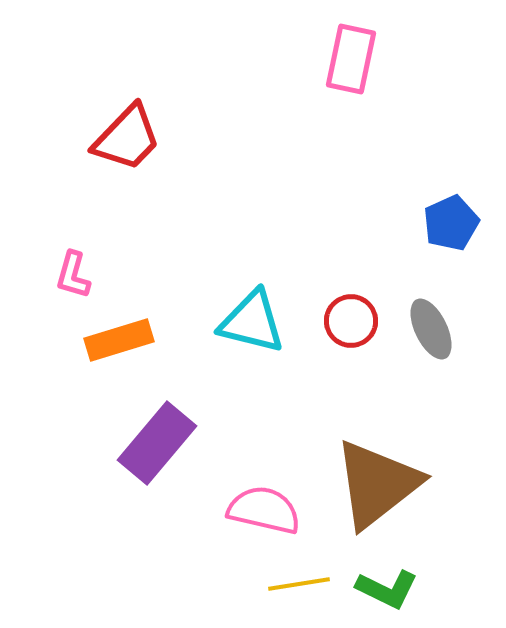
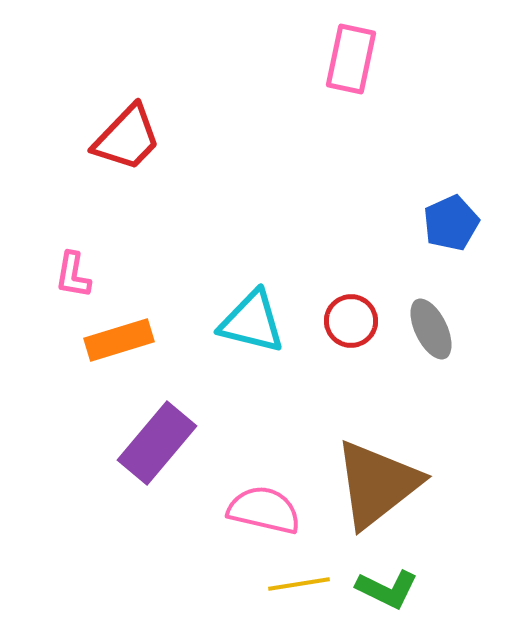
pink L-shape: rotated 6 degrees counterclockwise
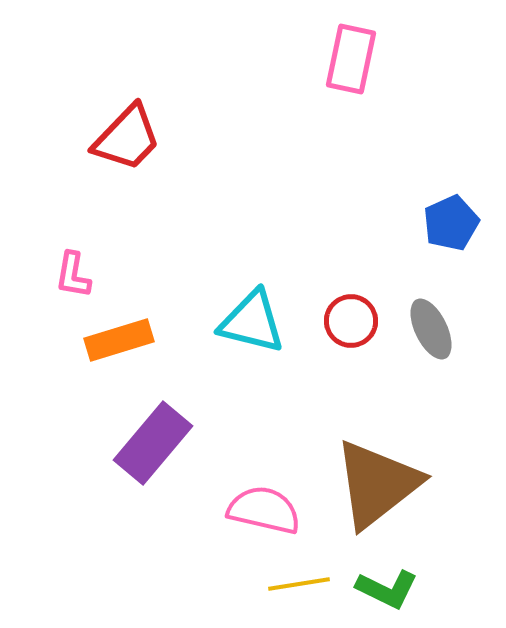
purple rectangle: moved 4 px left
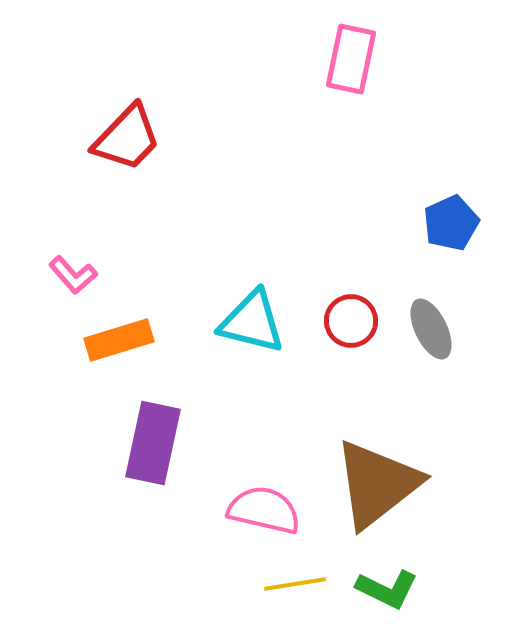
pink L-shape: rotated 51 degrees counterclockwise
purple rectangle: rotated 28 degrees counterclockwise
yellow line: moved 4 px left
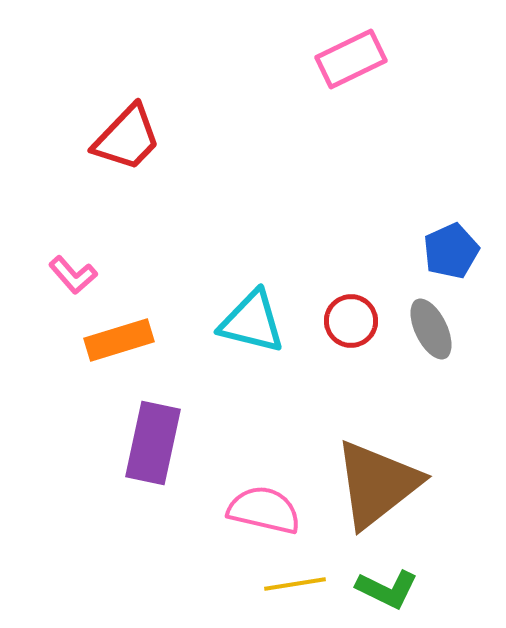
pink rectangle: rotated 52 degrees clockwise
blue pentagon: moved 28 px down
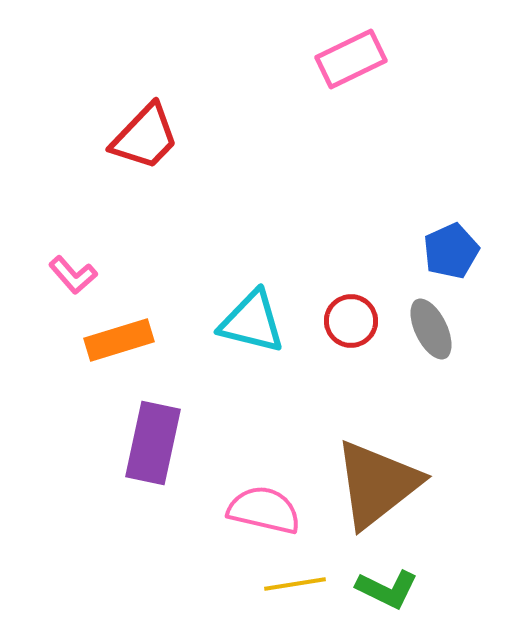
red trapezoid: moved 18 px right, 1 px up
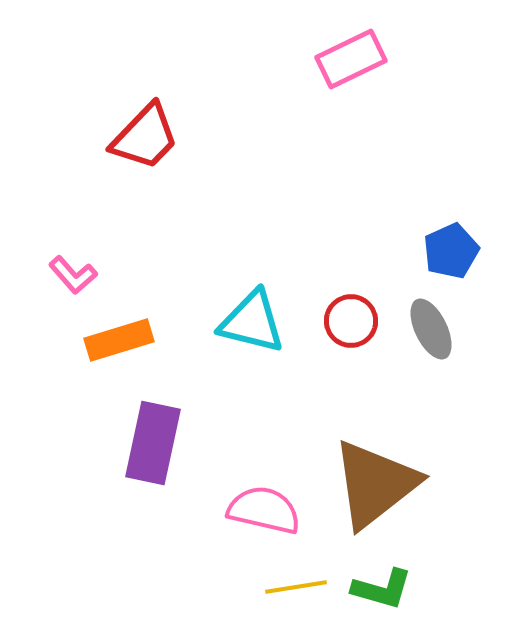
brown triangle: moved 2 px left
yellow line: moved 1 px right, 3 px down
green L-shape: moved 5 px left; rotated 10 degrees counterclockwise
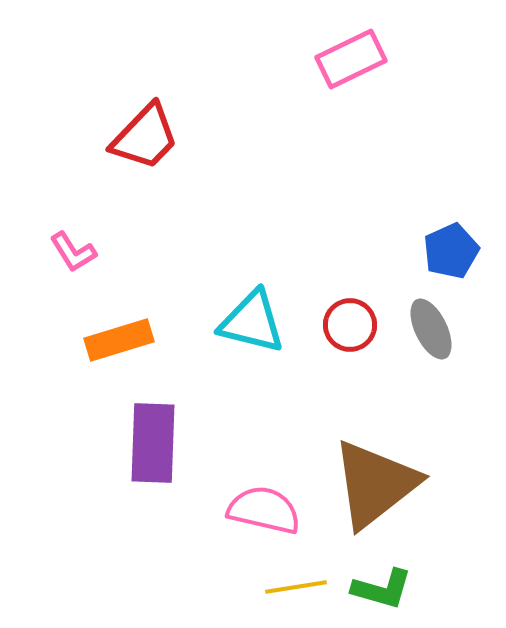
pink L-shape: moved 23 px up; rotated 9 degrees clockwise
red circle: moved 1 px left, 4 px down
purple rectangle: rotated 10 degrees counterclockwise
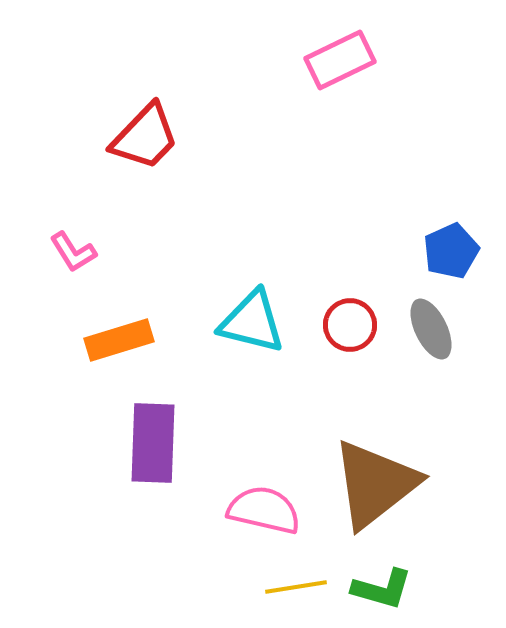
pink rectangle: moved 11 px left, 1 px down
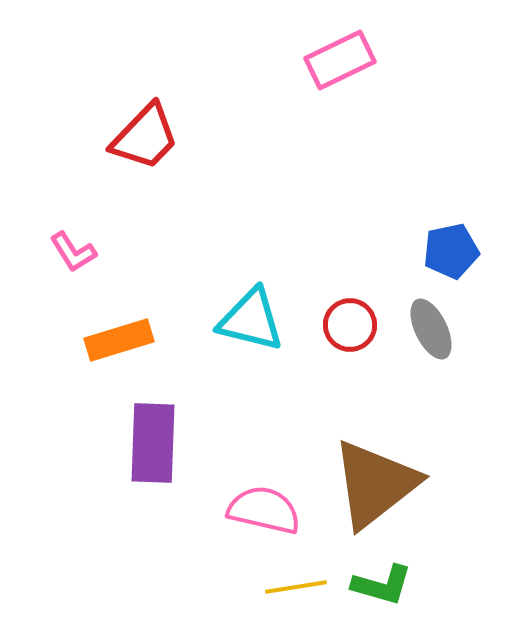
blue pentagon: rotated 12 degrees clockwise
cyan triangle: moved 1 px left, 2 px up
green L-shape: moved 4 px up
